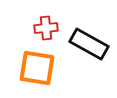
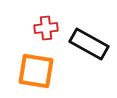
orange square: moved 1 px left, 3 px down
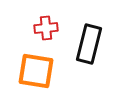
black rectangle: rotated 75 degrees clockwise
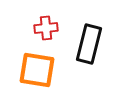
orange square: moved 1 px right, 1 px up
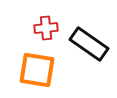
black rectangle: rotated 69 degrees counterclockwise
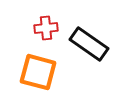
orange square: moved 1 px right, 2 px down; rotated 6 degrees clockwise
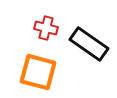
red cross: rotated 20 degrees clockwise
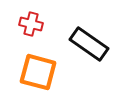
red cross: moved 15 px left, 4 px up
